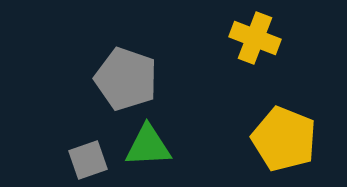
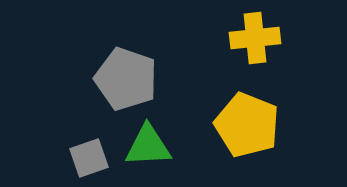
yellow cross: rotated 27 degrees counterclockwise
yellow pentagon: moved 37 px left, 14 px up
gray square: moved 1 px right, 2 px up
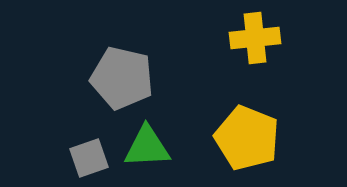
gray pentagon: moved 4 px left, 1 px up; rotated 6 degrees counterclockwise
yellow pentagon: moved 13 px down
green triangle: moved 1 px left, 1 px down
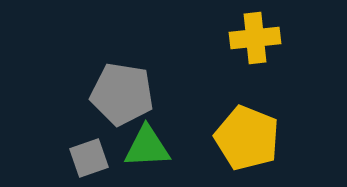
gray pentagon: moved 16 px down; rotated 4 degrees counterclockwise
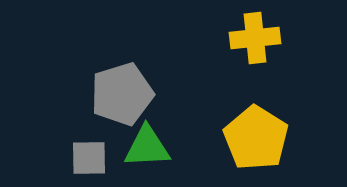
gray pentagon: rotated 26 degrees counterclockwise
yellow pentagon: moved 9 px right; rotated 10 degrees clockwise
gray square: rotated 18 degrees clockwise
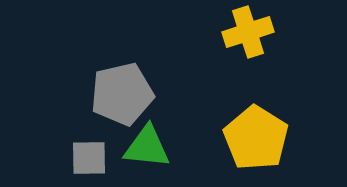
yellow cross: moved 7 px left, 6 px up; rotated 12 degrees counterclockwise
gray pentagon: rotated 4 degrees clockwise
green triangle: rotated 9 degrees clockwise
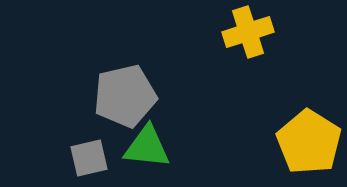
gray pentagon: moved 3 px right, 2 px down
yellow pentagon: moved 53 px right, 4 px down
gray square: rotated 12 degrees counterclockwise
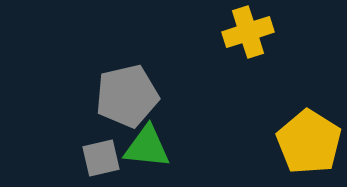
gray pentagon: moved 2 px right
gray square: moved 12 px right
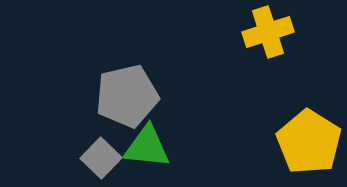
yellow cross: moved 20 px right
gray square: rotated 33 degrees counterclockwise
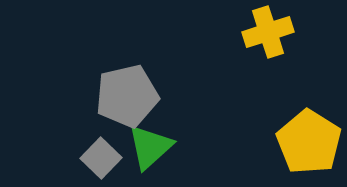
green triangle: moved 3 px right; rotated 48 degrees counterclockwise
